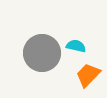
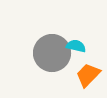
gray circle: moved 10 px right
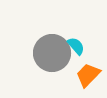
cyan semicircle: rotated 36 degrees clockwise
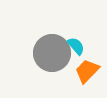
orange trapezoid: moved 1 px left, 4 px up
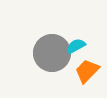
cyan semicircle: rotated 78 degrees counterclockwise
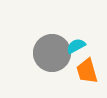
orange trapezoid: rotated 60 degrees counterclockwise
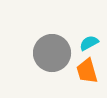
cyan semicircle: moved 13 px right, 3 px up
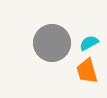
gray circle: moved 10 px up
